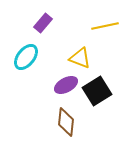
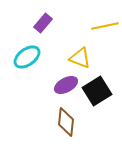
cyan ellipse: moved 1 px right; rotated 16 degrees clockwise
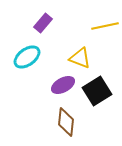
purple ellipse: moved 3 px left
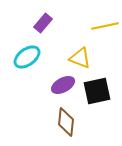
black square: rotated 20 degrees clockwise
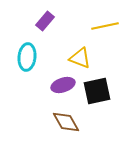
purple rectangle: moved 2 px right, 2 px up
cyan ellipse: rotated 48 degrees counterclockwise
purple ellipse: rotated 10 degrees clockwise
brown diamond: rotated 36 degrees counterclockwise
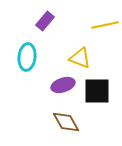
yellow line: moved 1 px up
black square: rotated 12 degrees clockwise
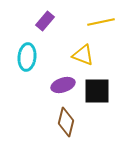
yellow line: moved 4 px left, 3 px up
yellow triangle: moved 3 px right, 3 px up
brown diamond: rotated 44 degrees clockwise
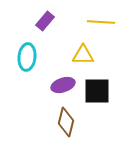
yellow line: rotated 16 degrees clockwise
yellow triangle: rotated 20 degrees counterclockwise
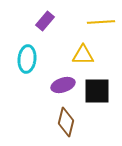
yellow line: rotated 8 degrees counterclockwise
cyan ellipse: moved 2 px down
